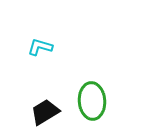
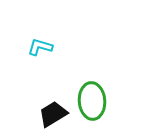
black trapezoid: moved 8 px right, 2 px down
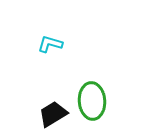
cyan L-shape: moved 10 px right, 3 px up
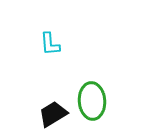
cyan L-shape: rotated 110 degrees counterclockwise
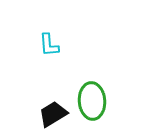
cyan L-shape: moved 1 px left, 1 px down
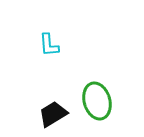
green ellipse: moved 5 px right; rotated 12 degrees counterclockwise
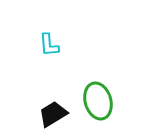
green ellipse: moved 1 px right
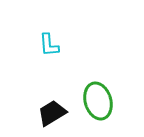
black trapezoid: moved 1 px left, 1 px up
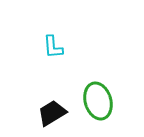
cyan L-shape: moved 4 px right, 2 px down
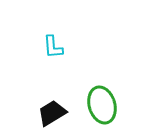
green ellipse: moved 4 px right, 4 px down
